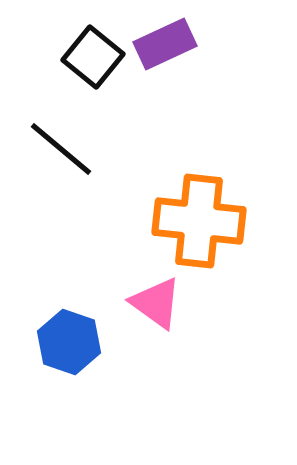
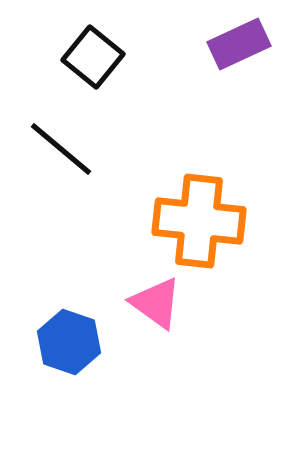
purple rectangle: moved 74 px right
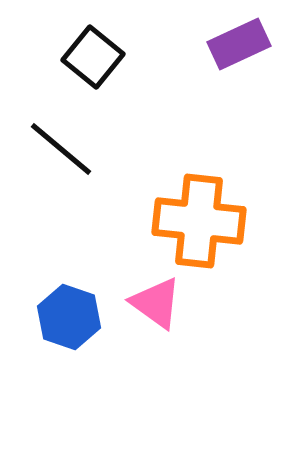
blue hexagon: moved 25 px up
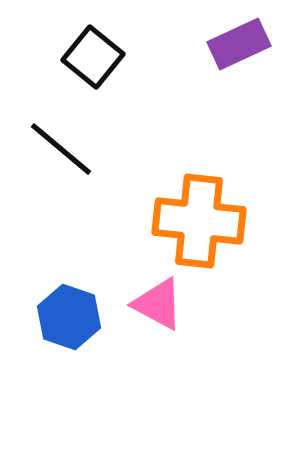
pink triangle: moved 2 px right, 1 px down; rotated 8 degrees counterclockwise
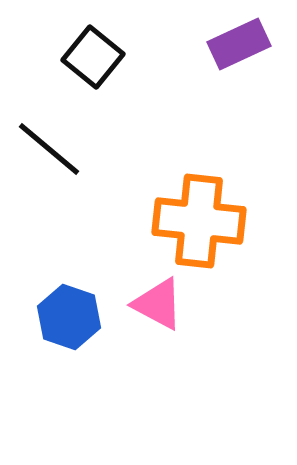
black line: moved 12 px left
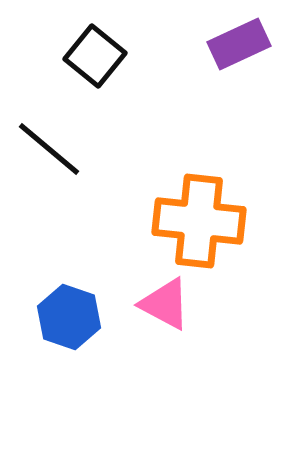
black square: moved 2 px right, 1 px up
pink triangle: moved 7 px right
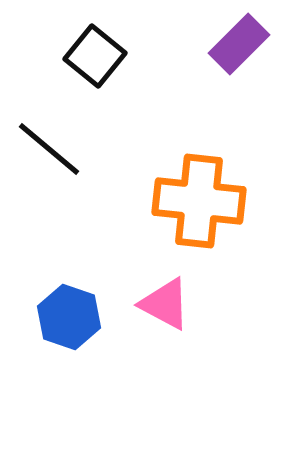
purple rectangle: rotated 20 degrees counterclockwise
orange cross: moved 20 px up
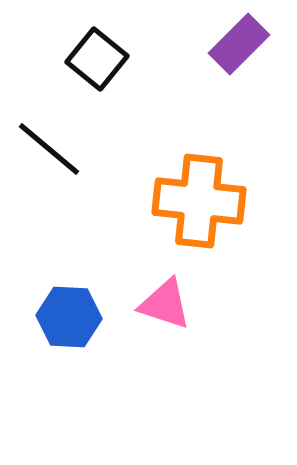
black square: moved 2 px right, 3 px down
pink triangle: rotated 10 degrees counterclockwise
blue hexagon: rotated 16 degrees counterclockwise
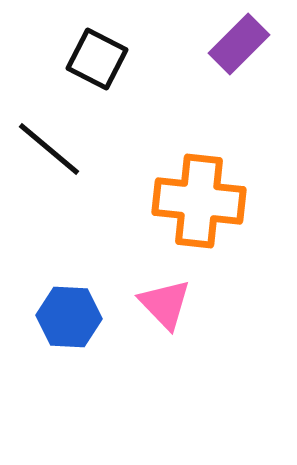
black square: rotated 12 degrees counterclockwise
pink triangle: rotated 28 degrees clockwise
